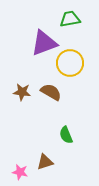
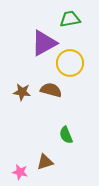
purple triangle: rotated 8 degrees counterclockwise
brown semicircle: moved 2 px up; rotated 15 degrees counterclockwise
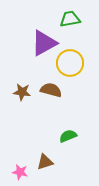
green semicircle: moved 2 px right, 1 px down; rotated 90 degrees clockwise
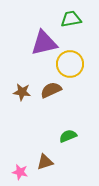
green trapezoid: moved 1 px right
purple triangle: rotated 16 degrees clockwise
yellow circle: moved 1 px down
brown semicircle: rotated 40 degrees counterclockwise
